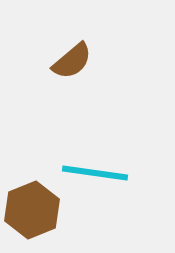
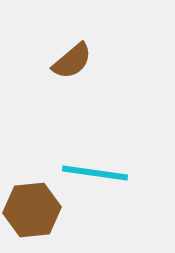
brown hexagon: rotated 16 degrees clockwise
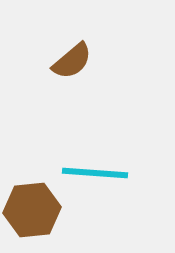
cyan line: rotated 4 degrees counterclockwise
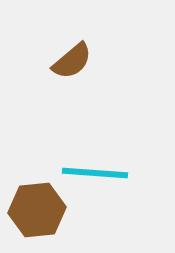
brown hexagon: moved 5 px right
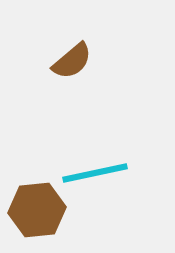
cyan line: rotated 16 degrees counterclockwise
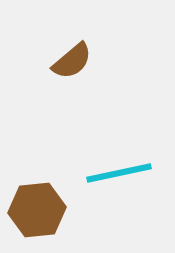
cyan line: moved 24 px right
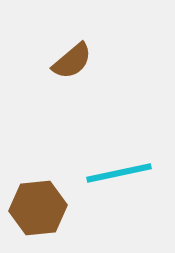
brown hexagon: moved 1 px right, 2 px up
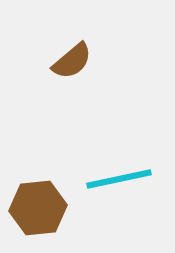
cyan line: moved 6 px down
